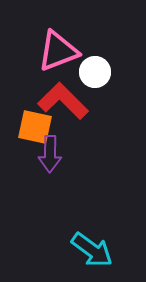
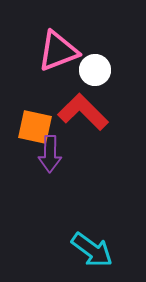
white circle: moved 2 px up
red L-shape: moved 20 px right, 11 px down
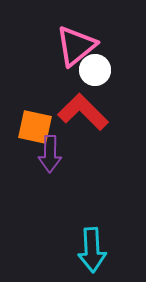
pink triangle: moved 18 px right, 5 px up; rotated 18 degrees counterclockwise
cyan arrow: rotated 51 degrees clockwise
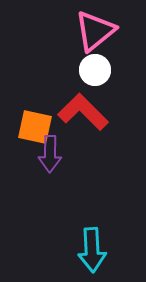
pink triangle: moved 19 px right, 15 px up
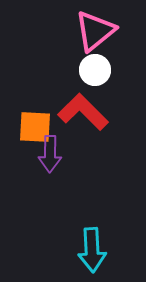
orange square: rotated 9 degrees counterclockwise
